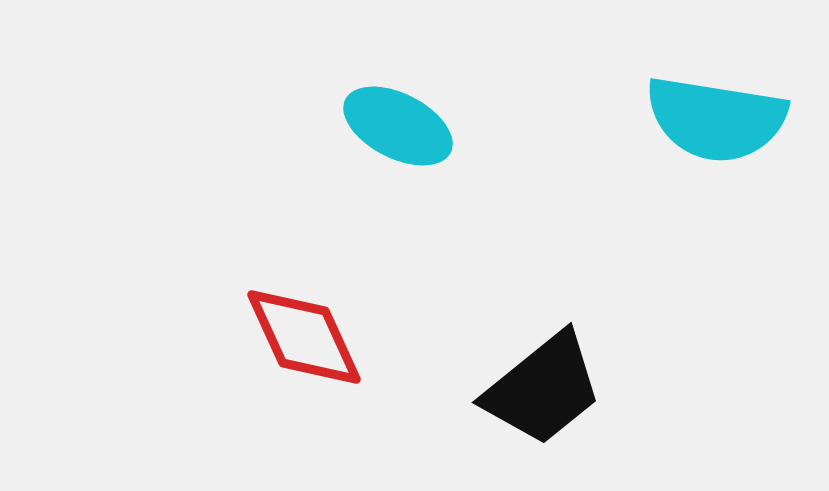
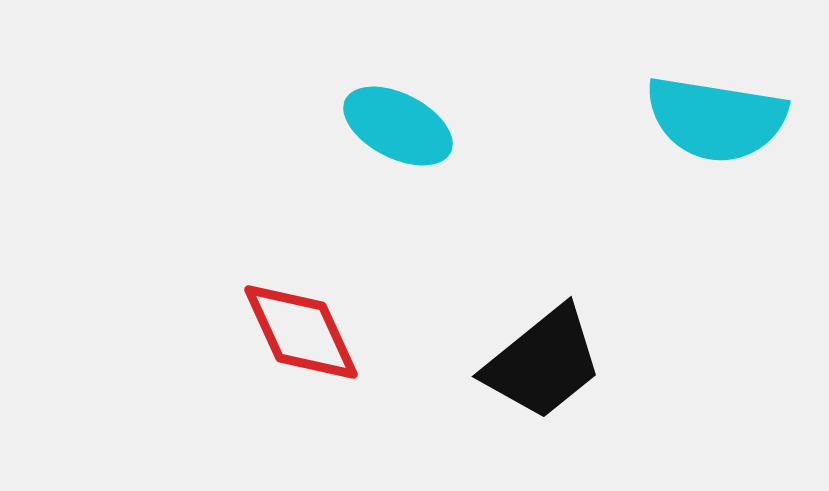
red diamond: moved 3 px left, 5 px up
black trapezoid: moved 26 px up
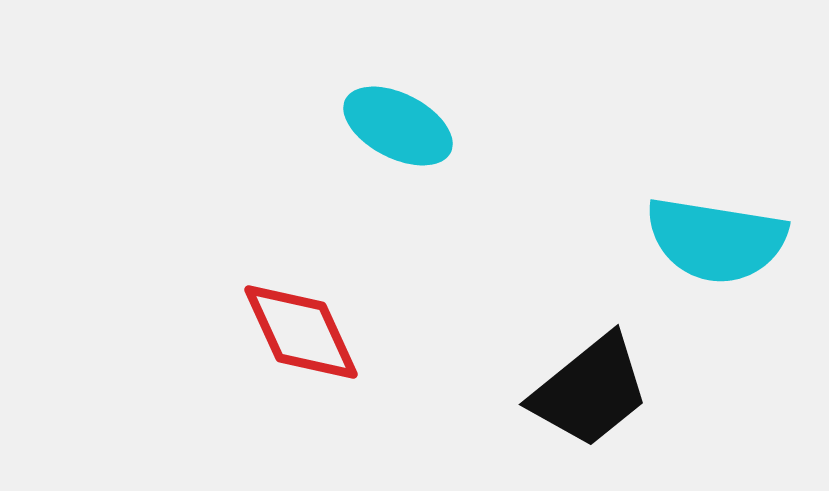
cyan semicircle: moved 121 px down
black trapezoid: moved 47 px right, 28 px down
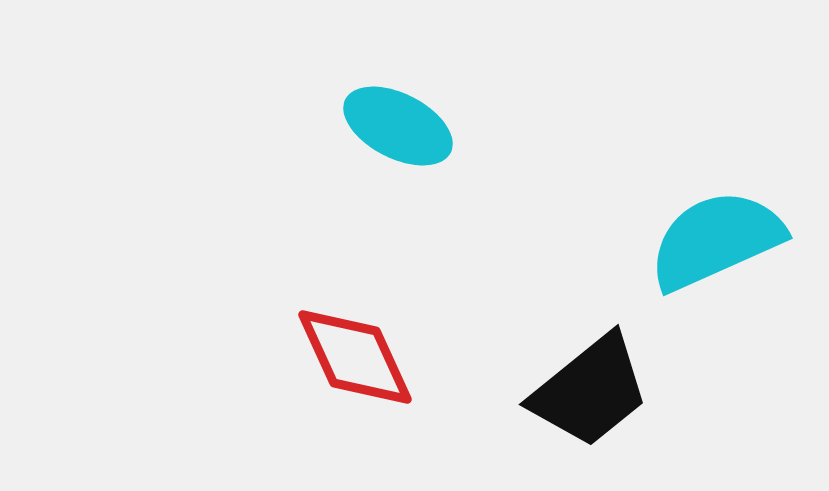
cyan semicircle: rotated 147 degrees clockwise
red diamond: moved 54 px right, 25 px down
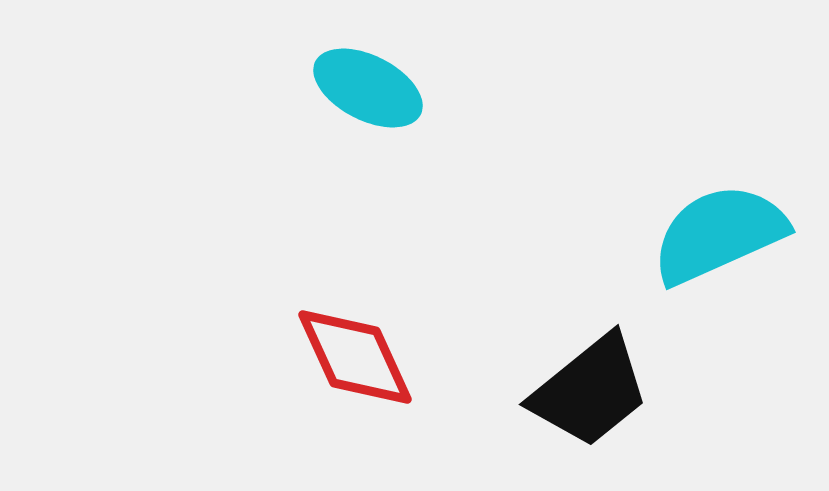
cyan ellipse: moved 30 px left, 38 px up
cyan semicircle: moved 3 px right, 6 px up
